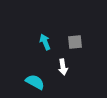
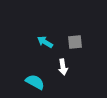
cyan arrow: rotated 35 degrees counterclockwise
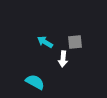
white arrow: moved 8 px up; rotated 14 degrees clockwise
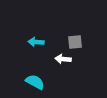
cyan arrow: moved 9 px left; rotated 28 degrees counterclockwise
white arrow: rotated 91 degrees clockwise
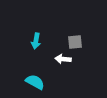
cyan arrow: moved 1 px up; rotated 84 degrees counterclockwise
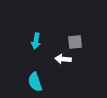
cyan semicircle: rotated 138 degrees counterclockwise
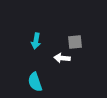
white arrow: moved 1 px left, 1 px up
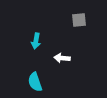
gray square: moved 4 px right, 22 px up
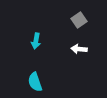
gray square: rotated 28 degrees counterclockwise
white arrow: moved 17 px right, 9 px up
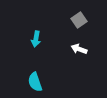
cyan arrow: moved 2 px up
white arrow: rotated 14 degrees clockwise
